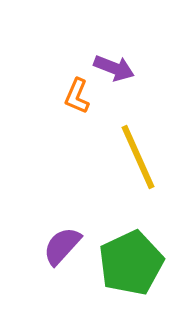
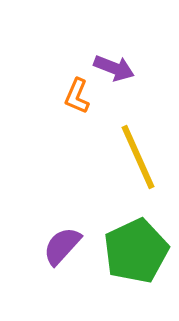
green pentagon: moved 5 px right, 12 px up
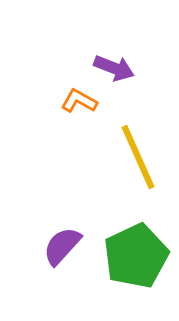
orange L-shape: moved 2 px right, 5 px down; rotated 96 degrees clockwise
green pentagon: moved 5 px down
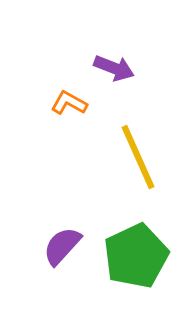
orange L-shape: moved 10 px left, 2 px down
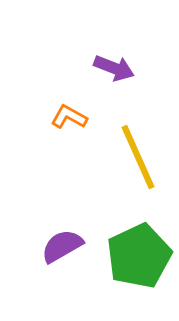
orange L-shape: moved 14 px down
purple semicircle: rotated 18 degrees clockwise
green pentagon: moved 3 px right
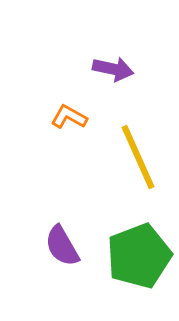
purple arrow: moved 1 px left, 1 px down; rotated 9 degrees counterclockwise
purple semicircle: rotated 90 degrees counterclockwise
green pentagon: rotated 4 degrees clockwise
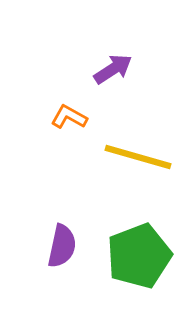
purple arrow: rotated 45 degrees counterclockwise
yellow line: rotated 50 degrees counterclockwise
purple semicircle: rotated 138 degrees counterclockwise
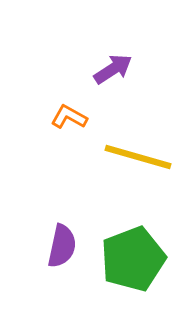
green pentagon: moved 6 px left, 3 px down
